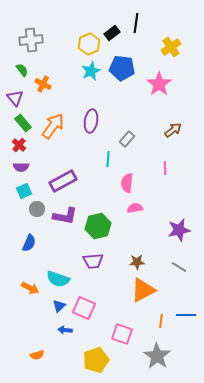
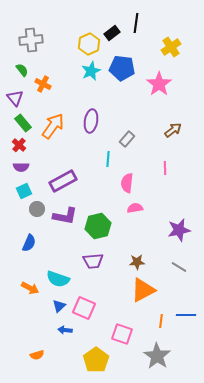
yellow pentagon at (96, 360): rotated 15 degrees counterclockwise
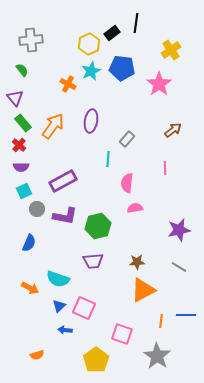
yellow cross at (171, 47): moved 3 px down
orange cross at (43, 84): moved 25 px right
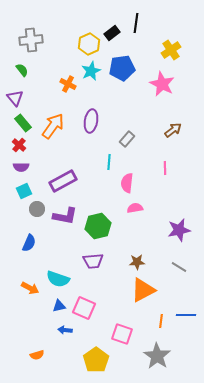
blue pentagon at (122, 68): rotated 15 degrees counterclockwise
pink star at (159, 84): moved 3 px right; rotated 10 degrees counterclockwise
cyan line at (108, 159): moved 1 px right, 3 px down
blue triangle at (59, 306): rotated 32 degrees clockwise
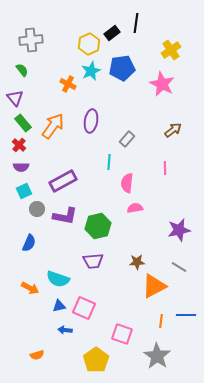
orange triangle at (143, 290): moved 11 px right, 4 px up
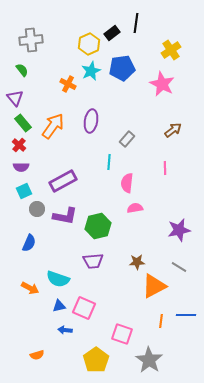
gray star at (157, 356): moved 8 px left, 4 px down
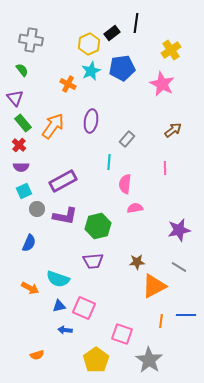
gray cross at (31, 40): rotated 15 degrees clockwise
pink semicircle at (127, 183): moved 2 px left, 1 px down
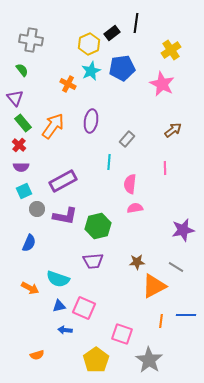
pink semicircle at (125, 184): moved 5 px right
purple star at (179, 230): moved 4 px right
gray line at (179, 267): moved 3 px left
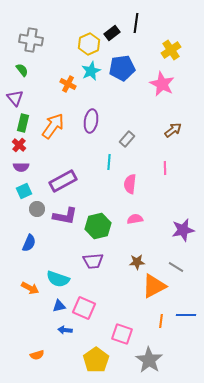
green rectangle at (23, 123): rotated 54 degrees clockwise
pink semicircle at (135, 208): moved 11 px down
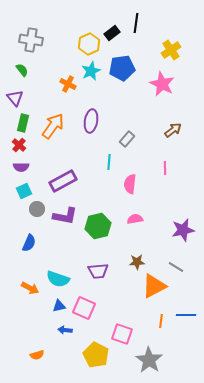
purple trapezoid at (93, 261): moved 5 px right, 10 px down
yellow pentagon at (96, 360): moved 5 px up; rotated 10 degrees counterclockwise
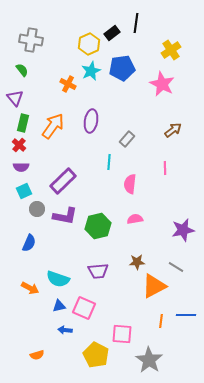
purple rectangle at (63, 181): rotated 16 degrees counterclockwise
pink square at (122, 334): rotated 15 degrees counterclockwise
